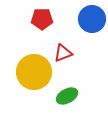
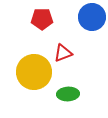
blue circle: moved 2 px up
green ellipse: moved 1 px right, 2 px up; rotated 25 degrees clockwise
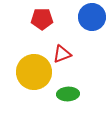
red triangle: moved 1 px left, 1 px down
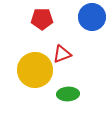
yellow circle: moved 1 px right, 2 px up
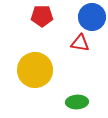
red pentagon: moved 3 px up
red triangle: moved 18 px right, 11 px up; rotated 30 degrees clockwise
green ellipse: moved 9 px right, 8 px down
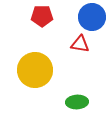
red triangle: moved 1 px down
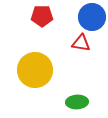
red triangle: moved 1 px right, 1 px up
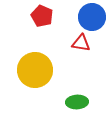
red pentagon: rotated 25 degrees clockwise
